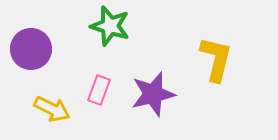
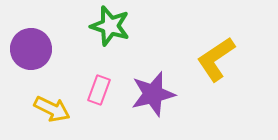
yellow L-shape: rotated 138 degrees counterclockwise
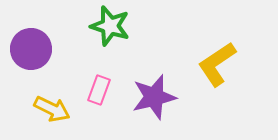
yellow L-shape: moved 1 px right, 5 px down
purple star: moved 1 px right, 3 px down
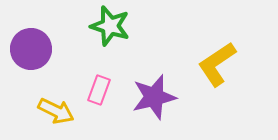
yellow arrow: moved 4 px right, 2 px down
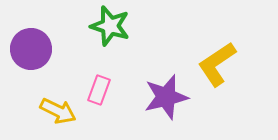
purple star: moved 12 px right
yellow arrow: moved 2 px right
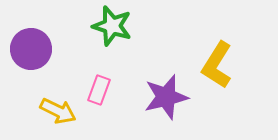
green star: moved 2 px right
yellow L-shape: moved 1 px down; rotated 24 degrees counterclockwise
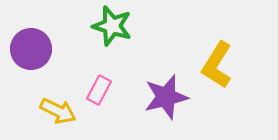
pink rectangle: rotated 8 degrees clockwise
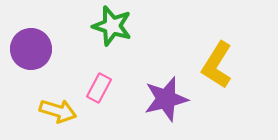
pink rectangle: moved 2 px up
purple star: moved 2 px down
yellow arrow: rotated 9 degrees counterclockwise
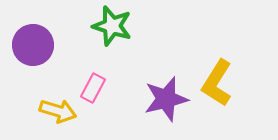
purple circle: moved 2 px right, 4 px up
yellow L-shape: moved 18 px down
pink rectangle: moved 6 px left
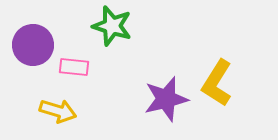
pink rectangle: moved 19 px left, 21 px up; rotated 68 degrees clockwise
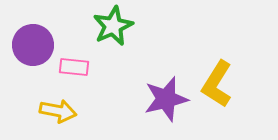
green star: moved 1 px right; rotated 30 degrees clockwise
yellow L-shape: moved 1 px down
yellow arrow: rotated 6 degrees counterclockwise
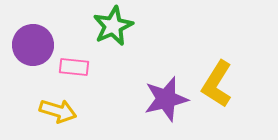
yellow arrow: rotated 6 degrees clockwise
